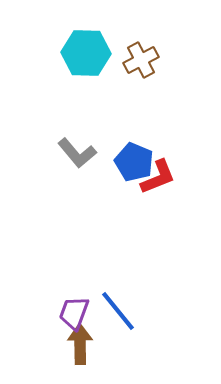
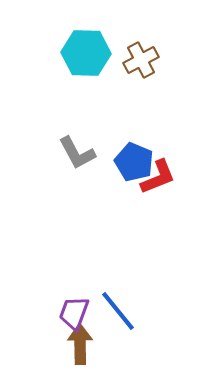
gray L-shape: rotated 12 degrees clockwise
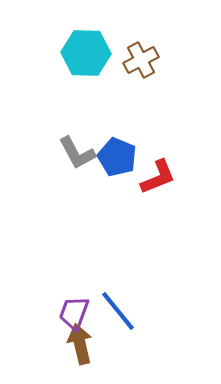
blue pentagon: moved 17 px left, 5 px up
brown arrow: rotated 12 degrees counterclockwise
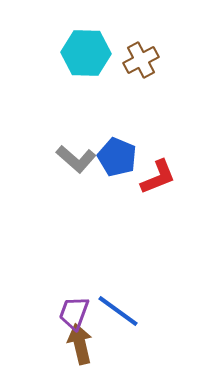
gray L-shape: moved 1 px left, 6 px down; rotated 21 degrees counterclockwise
blue line: rotated 15 degrees counterclockwise
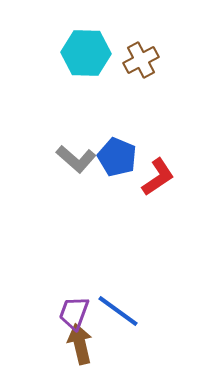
red L-shape: rotated 12 degrees counterclockwise
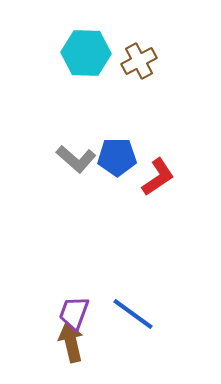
brown cross: moved 2 px left, 1 px down
blue pentagon: rotated 24 degrees counterclockwise
blue line: moved 15 px right, 3 px down
brown arrow: moved 9 px left, 2 px up
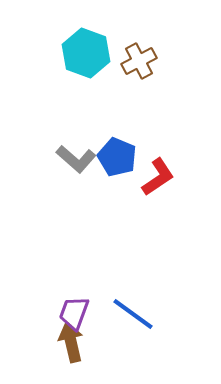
cyan hexagon: rotated 18 degrees clockwise
blue pentagon: rotated 24 degrees clockwise
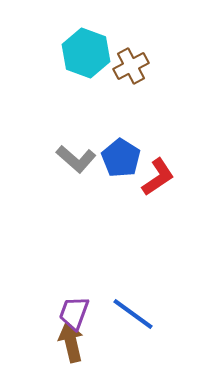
brown cross: moved 8 px left, 5 px down
blue pentagon: moved 4 px right, 1 px down; rotated 9 degrees clockwise
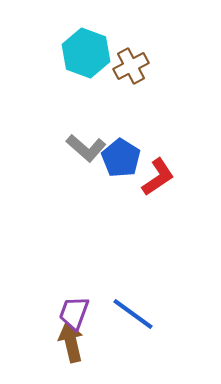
gray L-shape: moved 10 px right, 11 px up
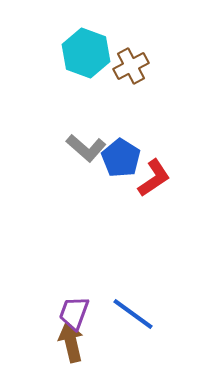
red L-shape: moved 4 px left, 1 px down
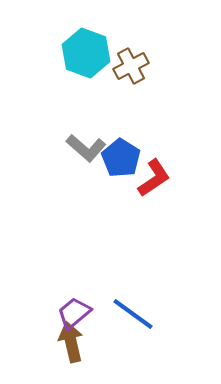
purple trapezoid: rotated 30 degrees clockwise
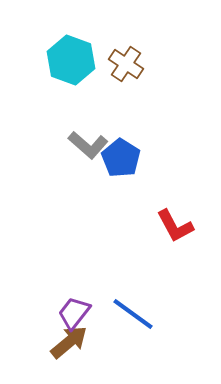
cyan hexagon: moved 15 px left, 7 px down
brown cross: moved 5 px left, 2 px up; rotated 28 degrees counterclockwise
gray L-shape: moved 2 px right, 3 px up
red L-shape: moved 21 px right, 48 px down; rotated 96 degrees clockwise
purple trapezoid: rotated 12 degrees counterclockwise
brown arrow: moved 2 px left; rotated 63 degrees clockwise
